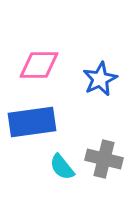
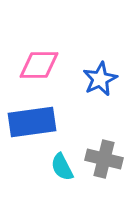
cyan semicircle: rotated 12 degrees clockwise
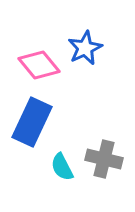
pink diamond: rotated 51 degrees clockwise
blue star: moved 15 px left, 31 px up
blue rectangle: rotated 57 degrees counterclockwise
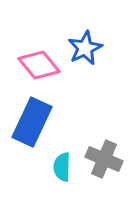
gray cross: rotated 9 degrees clockwise
cyan semicircle: rotated 28 degrees clockwise
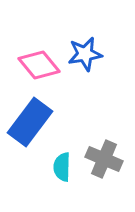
blue star: moved 6 px down; rotated 16 degrees clockwise
blue rectangle: moved 2 px left; rotated 12 degrees clockwise
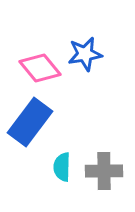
pink diamond: moved 1 px right, 3 px down
gray cross: moved 12 px down; rotated 24 degrees counterclockwise
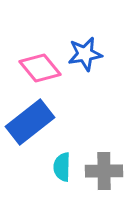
blue rectangle: rotated 15 degrees clockwise
